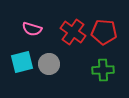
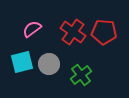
pink semicircle: rotated 126 degrees clockwise
green cross: moved 22 px left, 5 px down; rotated 35 degrees counterclockwise
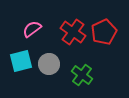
red pentagon: rotated 30 degrees counterclockwise
cyan square: moved 1 px left, 1 px up
green cross: moved 1 px right; rotated 15 degrees counterclockwise
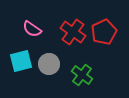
pink semicircle: rotated 108 degrees counterclockwise
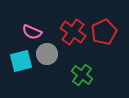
pink semicircle: moved 3 px down; rotated 12 degrees counterclockwise
gray circle: moved 2 px left, 10 px up
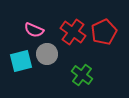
pink semicircle: moved 2 px right, 2 px up
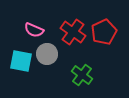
cyan square: rotated 25 degrees clockwise
